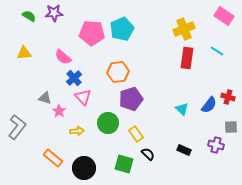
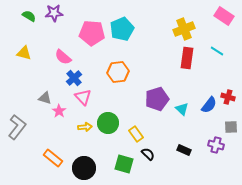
yellow triangle: rotated 21 degrees clockwise
purple pentagon: moved 26 px right
yellow arrow: moved 8 px right, 4 px up
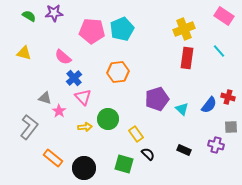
pink pentagon: moved 2 px up
cyan line: moved 2 px right; rotated 16 degrees clockwise
green circle: moved 4 px up
gray L-shape: moved 12 px right
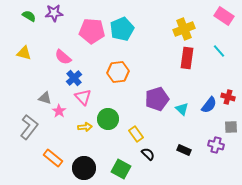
green square: moved 3 px left, 5 px down; rotated 12 degrees clockwise
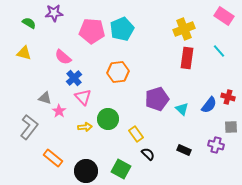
green semicircle: moved 7 px down
black circle: moved 2 px right, 3 px down
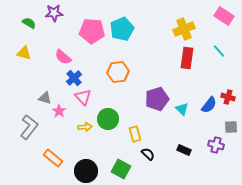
yellow rectangle: moved 1 px left; rotated 21 degrees clockwise
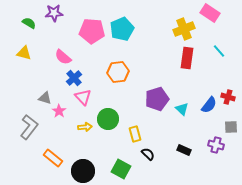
pink rectangle: moved 14 px left, 3 px up
black circle: moved 3 px left
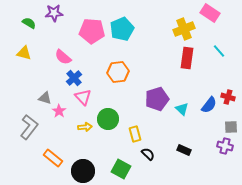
purple cross: moved 9 px right, 1 px down
